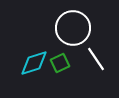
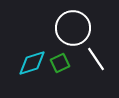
cyan diamond: moved 2 px left
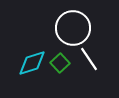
white line: moved 7 px left
green square: rotated 18 degrees counterclockwise
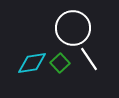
cyan diamond: rotated 8 degrees clockwise
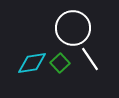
white line: moved 1 px right
